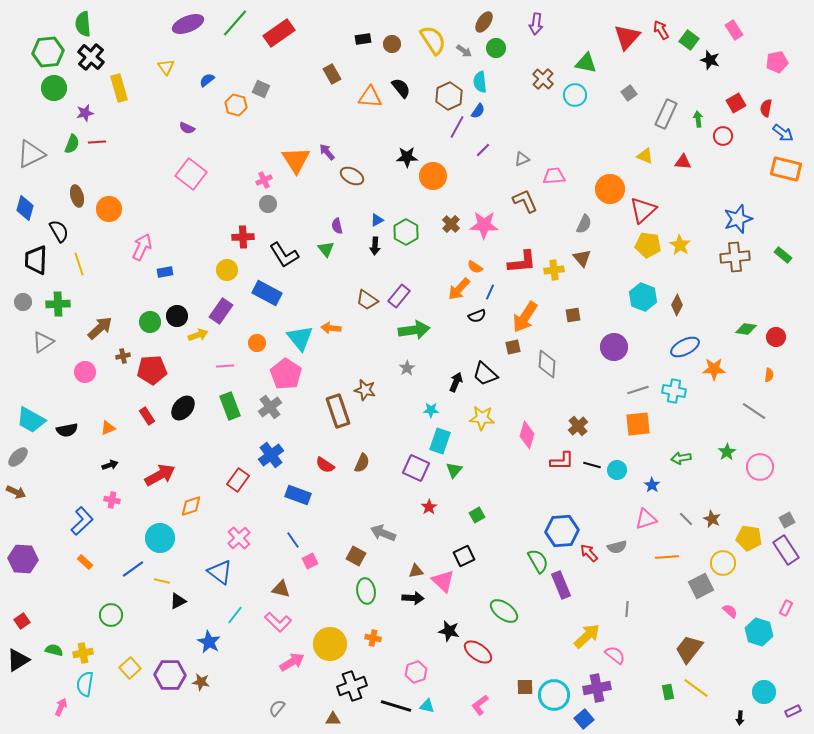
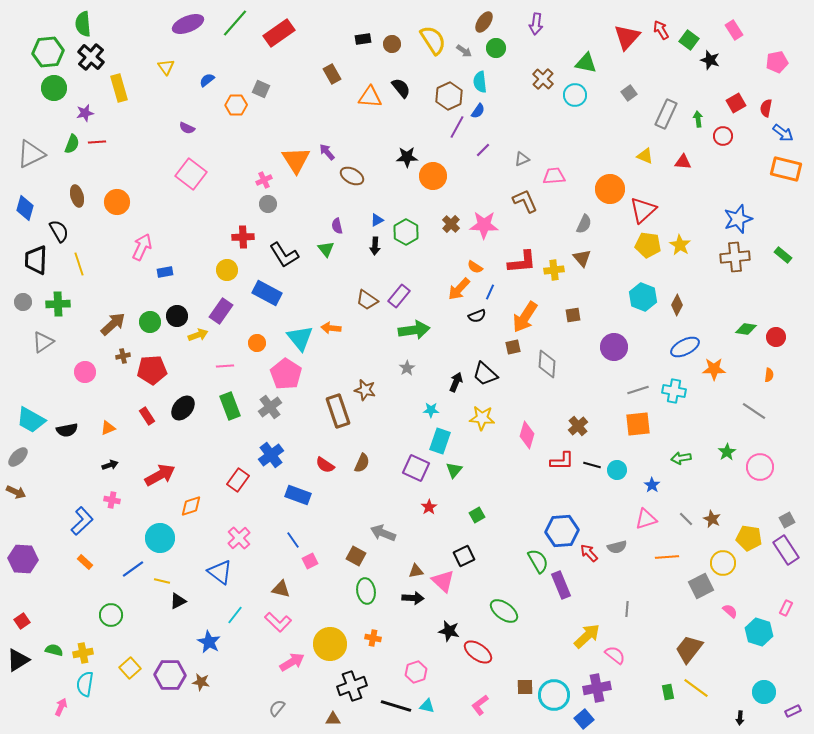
orange hexagon at (236, 105): rotated 15 degrees counterclockwise
orange circle at (109, 209): moved 8 px right, 7 px up
brown arrow at (100, 328): moved 13 px right, 4 px up
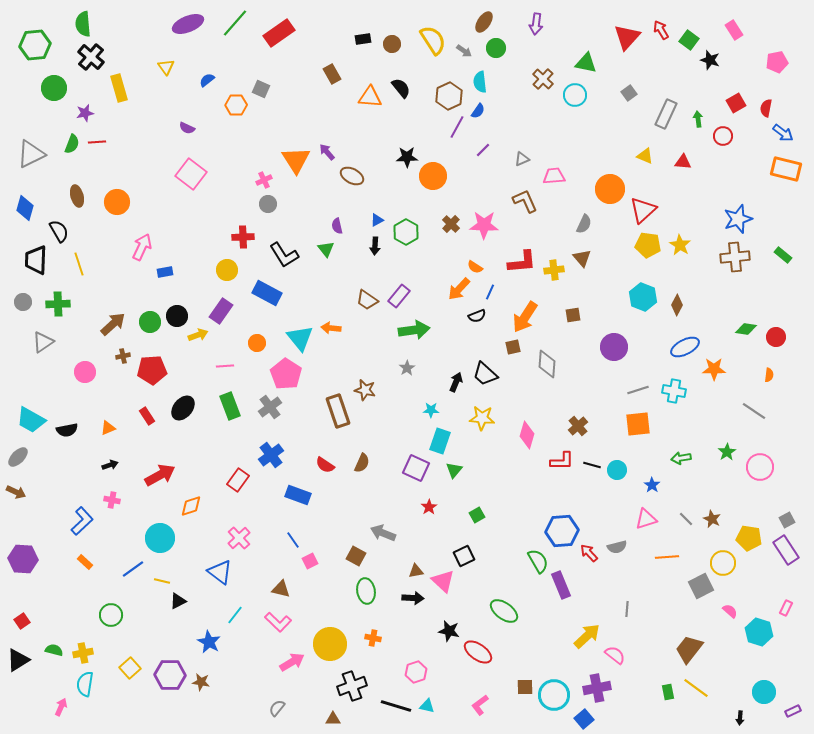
green hexagon at (48, 52): moved 13 px left, 7 px up
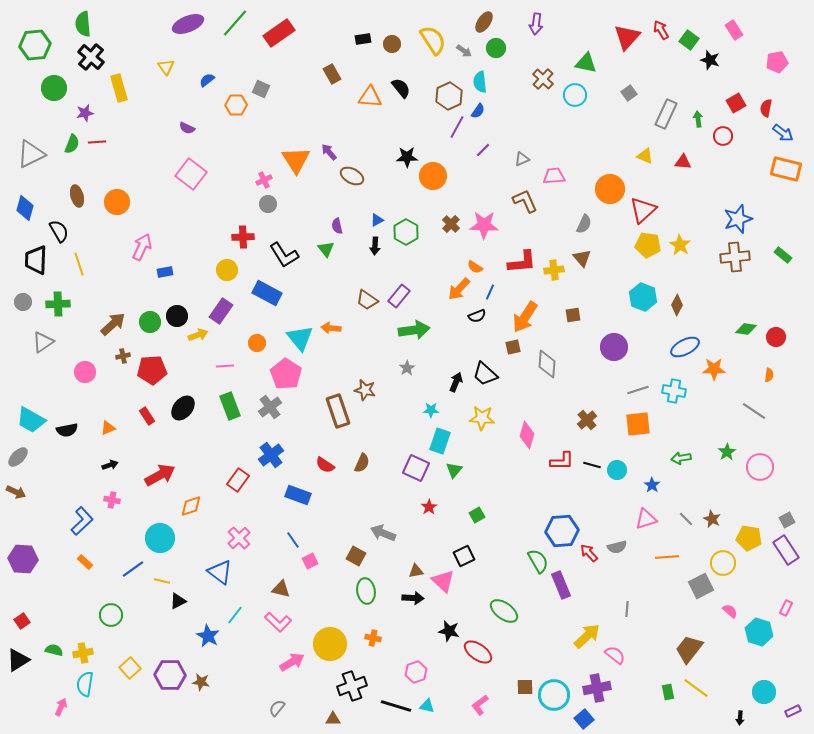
purple arrow at (327, 152): moved 2 px right
brown cross at (578, 426): moved 9 px right, 6 px up
blue star at (209, 642): moved 1 px left, 6 px up
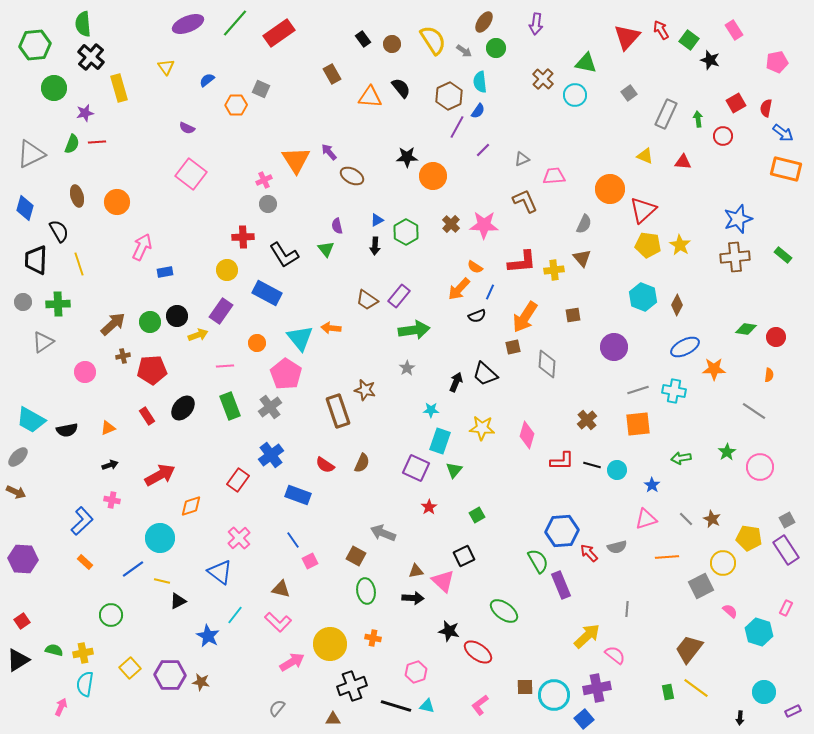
black rectangle at (363, 39): rotated 63 degrees clockwise
yellow star at (482, 418): moved 10 px down
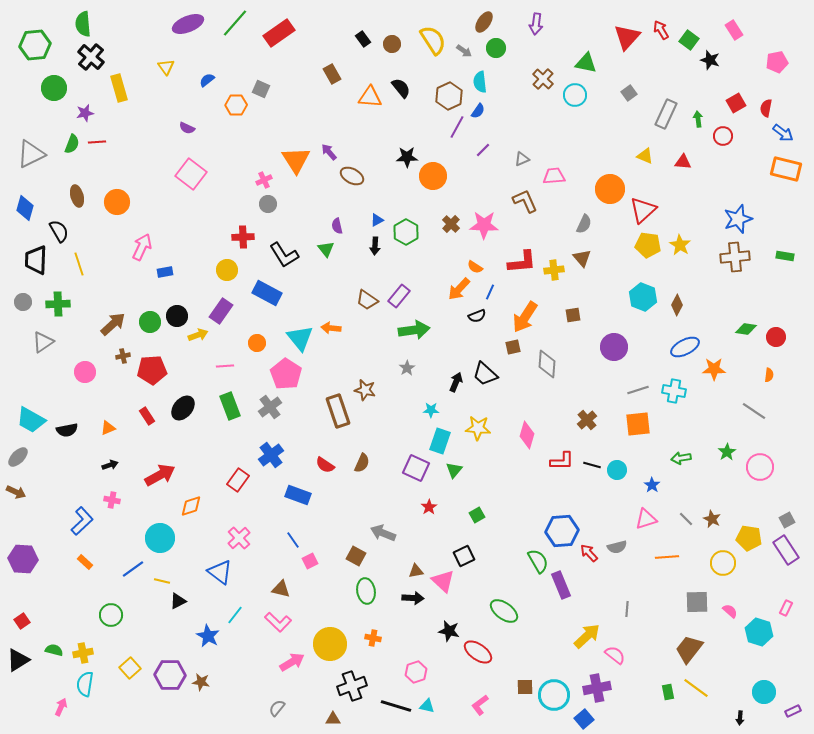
green rectangle at (783, 255): moved 2 px right, 1 px down; rotated 30 degrees counterclockwise
yellow star at (482, 428): moved 4 px left
gray square at (701, 586): moved 4 px left, 16 px down; rotated 25 degrees clockwise
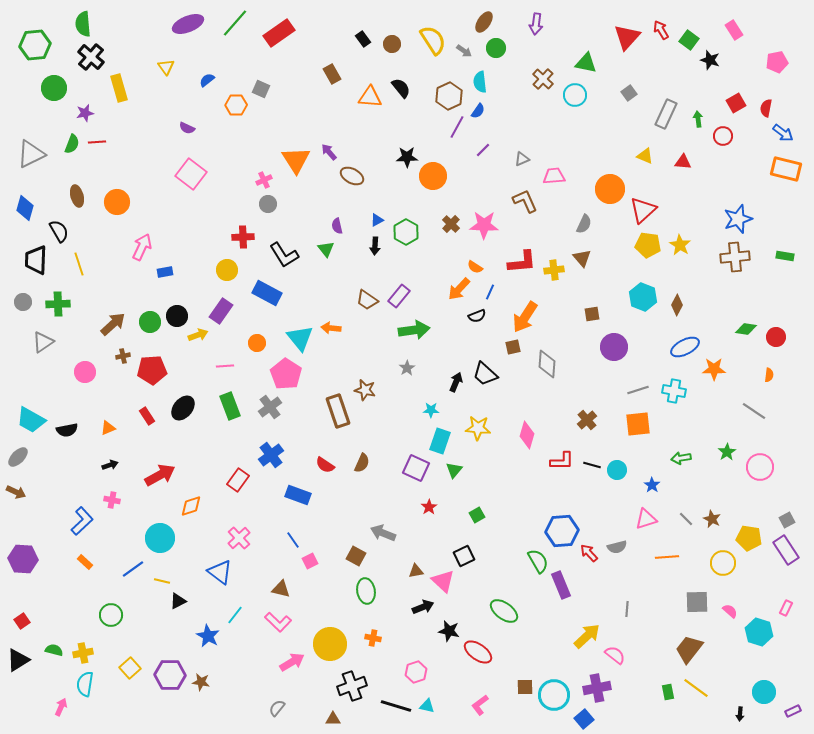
brown square at (573, 315): moved 19 px right, 1 px up
black arrow at (413, 598): moved 10 px right, 9 px down; rotated 25 degrees counterclockwise
black arrow at (740, 718): moved 4 px up
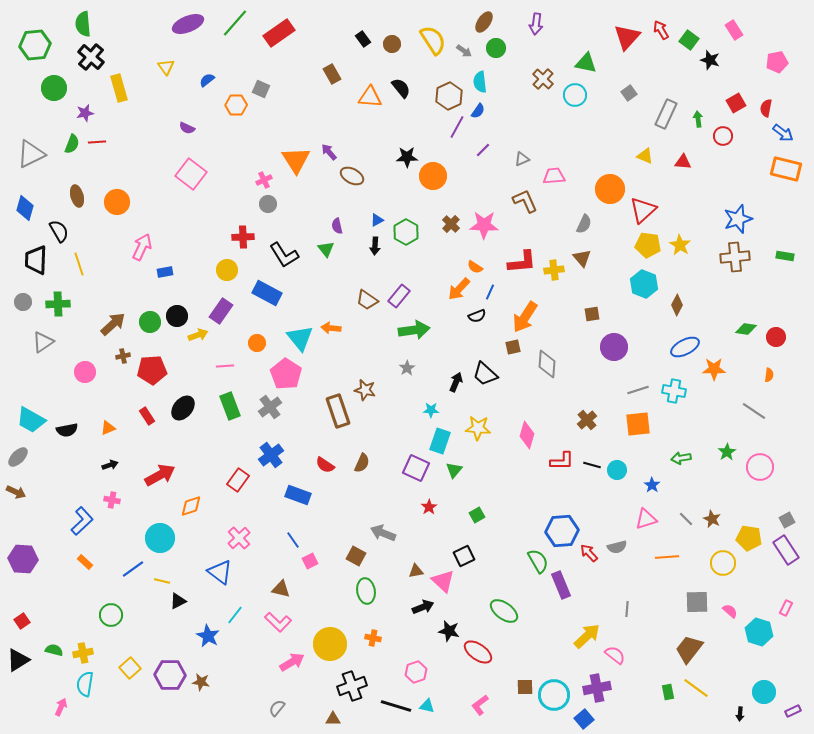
cyan hexagon at (643, 297): moved 1 px right, 13 px up
